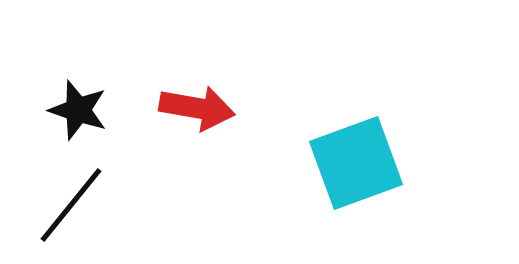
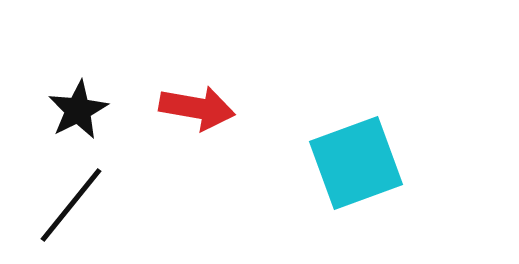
black star: rotated 26 degrees clockwise
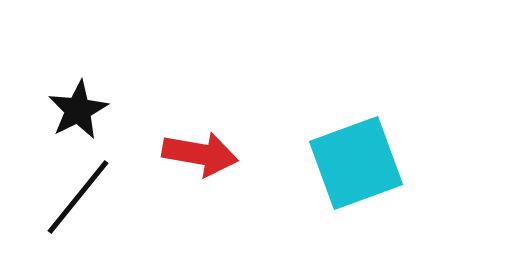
red arrow: moved 3 px right, 46 px down
black line: moved 7 px right, 8 px up
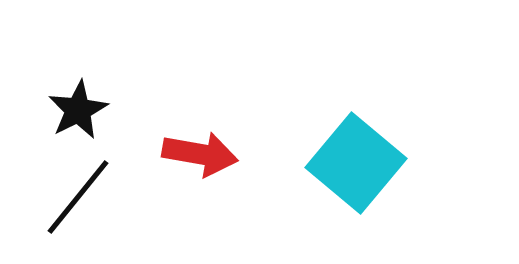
cyan square: rotated 30 degrees counterclockwise
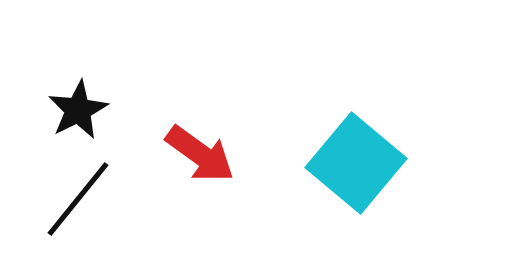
red arrow: rotated 26 degrees clockwise
black line: moved 2 px down
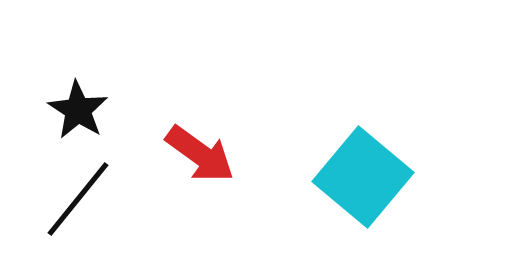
black star: rotated 12 degrees counterclockwise
cyan square: moved 7 px right, 14 px down
